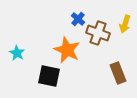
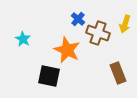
cyan star: moved 6 px right, 14 px up
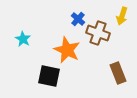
yellow arrow: moved 3 px left, 8 px up
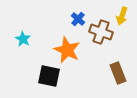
brown cross: moved 3 px right, 1 px up
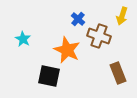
brown cross: moved 2 px left, 4 px down
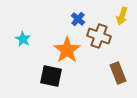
orange star: rotated 12 degrees clockwise
black square: moved 2 px right
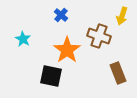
blue cross: moved 17 px left, 4 px up
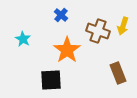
yellow arrow: moved 1 px right, 10 px down
brown cross: moved 1 px left, 5 px up
black square: moved 4 px down; rotated 15 degrees counterclockwise
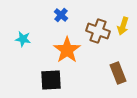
cyan star: rotated 21 degrees counterclockwise
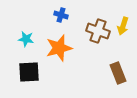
blue cross: rotated 24 degrees counterclockwise
cyan star: moved 3 px right
orange star: moved 8 px left, 2 px up; rotated 20 degrees clockwise
black square: moved 22 px left, 8 px up
